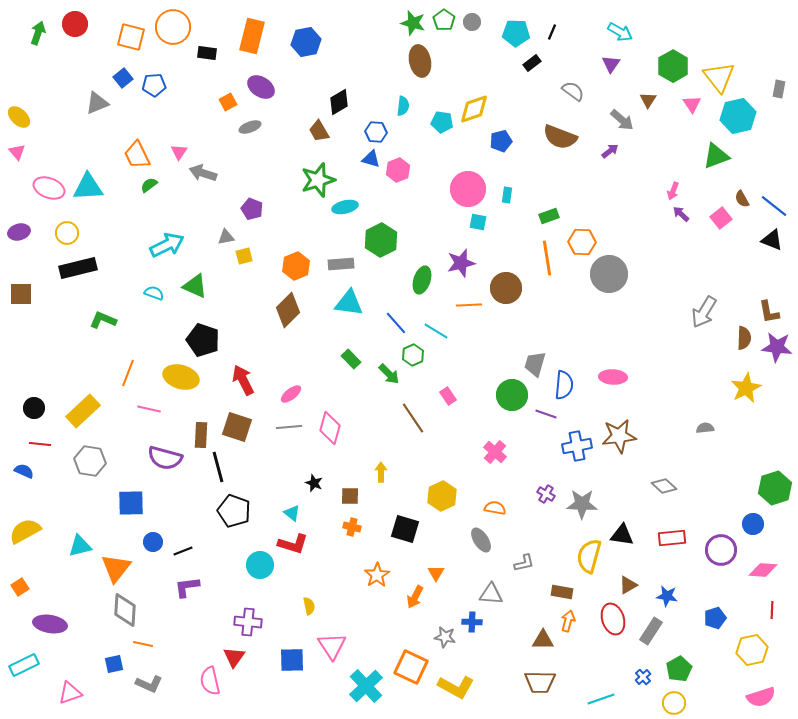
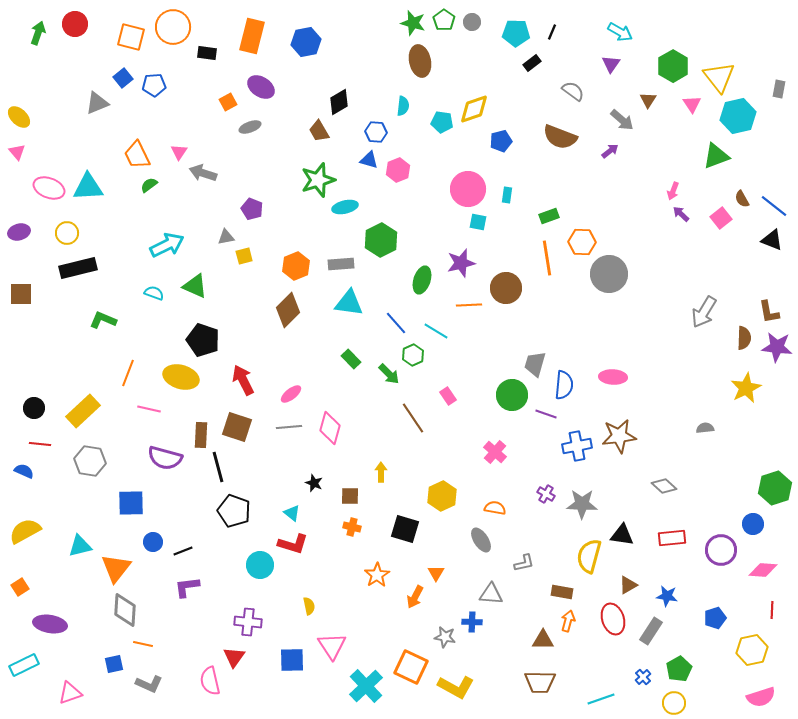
blue triangle at (371, 159): moved 2 px left, 1 px down
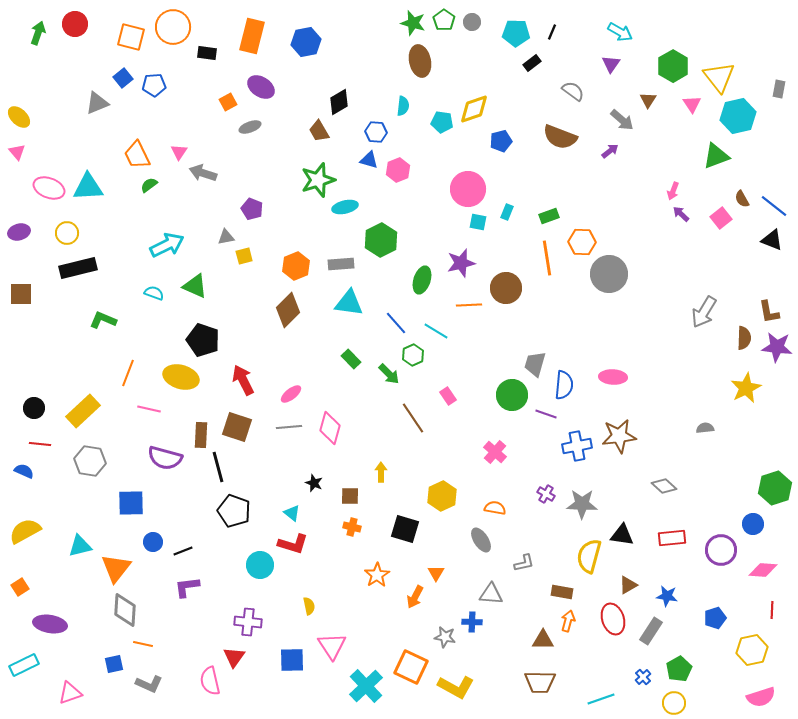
cyan rectangle at (507, 195): moved 17 px down; rotated 14 degrees clockwise
